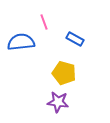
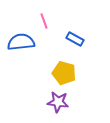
pink line: moved 1 px up
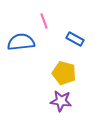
purple star: moved 3 px right, 1 px up
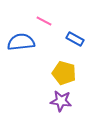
pink line: rotated 42 degrees counterclockwise
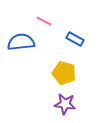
purple star: moved 4 px right, 3 px down
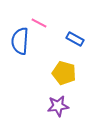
pink line: moved 5 px left, 2 px down
blue semicircle: moved 1 px left, 1 px up; rotated 80 degrees counterclockwise
purple star: moved 7 px left, 2 px down; rotated 15 degrees counterclockwise
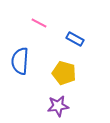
blue semicircle: moved 20 px down
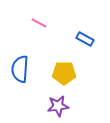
blue rectangle: moved 10 px right
blue semicircle: moved 8 px down
yellow pentagon: rotated 15 degrees counterclockwise
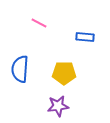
blue rectangle: moved 2 px up; rotated 24 degrees counterclockwise
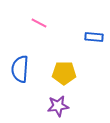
blue rectangle: moved 9 px right
